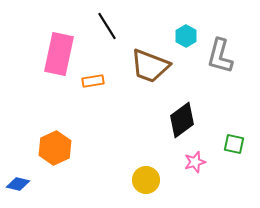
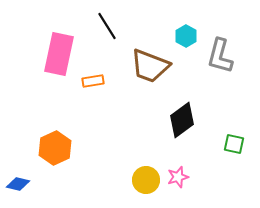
pink star: moved 17 px left, 15 px down
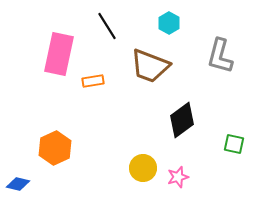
cyan hexagon: moved 17 px left, 13 px up
yellow circle: moved 3 px left, 12 px up
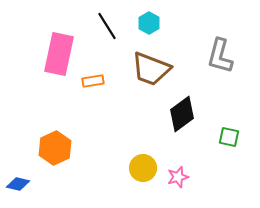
cyan hexagon: moved 20 px left
brown trapezoid: moved 1 px right, 3 px down
black diamond: moved 6 px up
green square: moved 5 px left, 7 px up
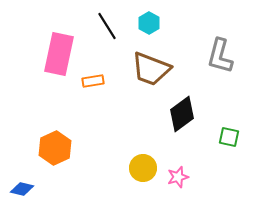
blue diamond: moved 4 px right, 5 px down
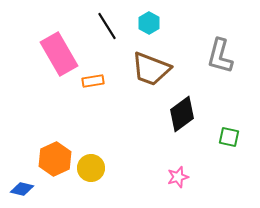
pink rectangle: rotated 42 degrees counterclockwise
orange hexagon: moved 11 px down
yellow circle: moved 52 px left
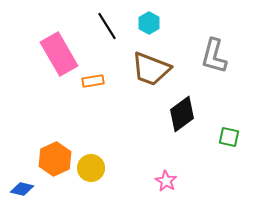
gray L-shape: moved 6 px left
pink star: moved 12 px left, 4 px down; rotated 25 degrees counterclockwise
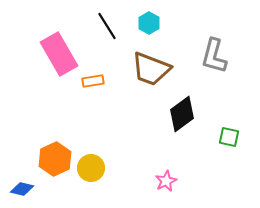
pink star: rotated 15 degrees clockwise
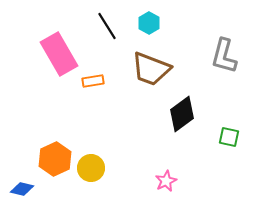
gray L-shape: moved 10 px right
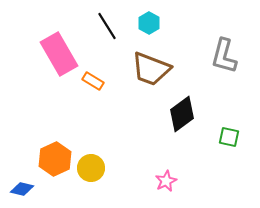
orange rectangle: rotated 40 degrees clockwise
